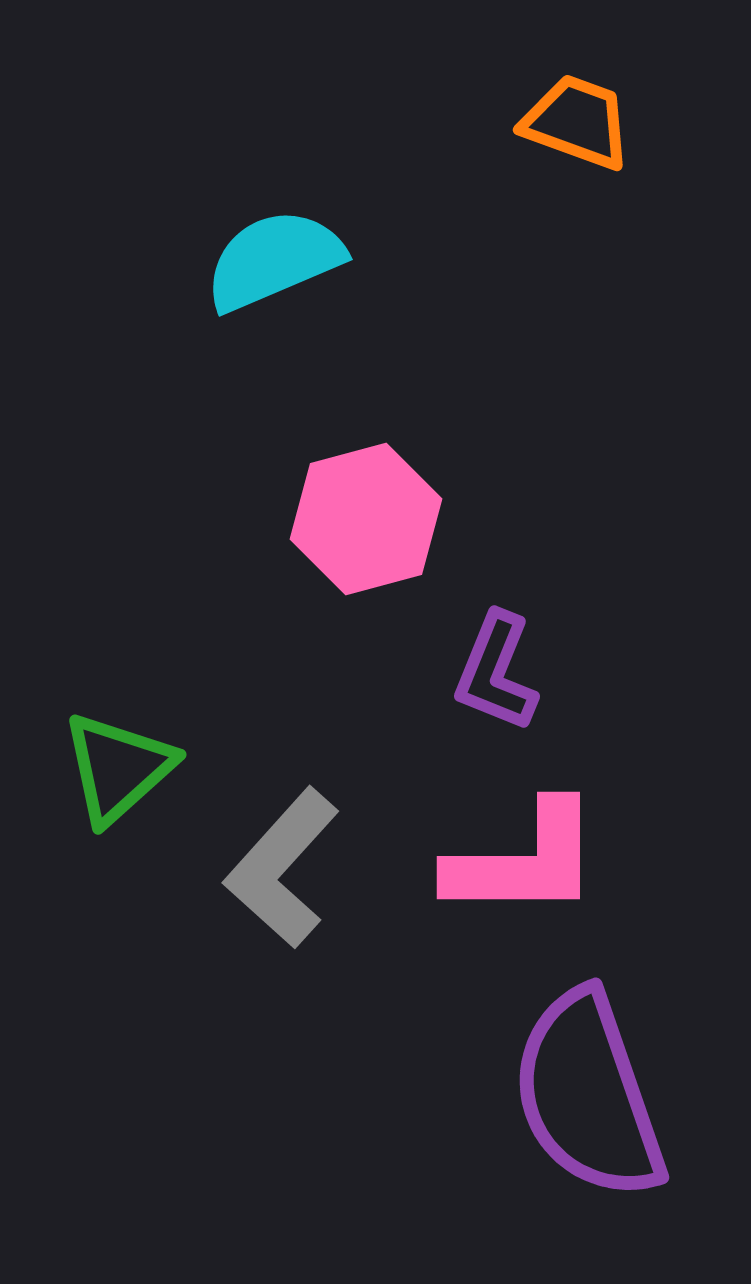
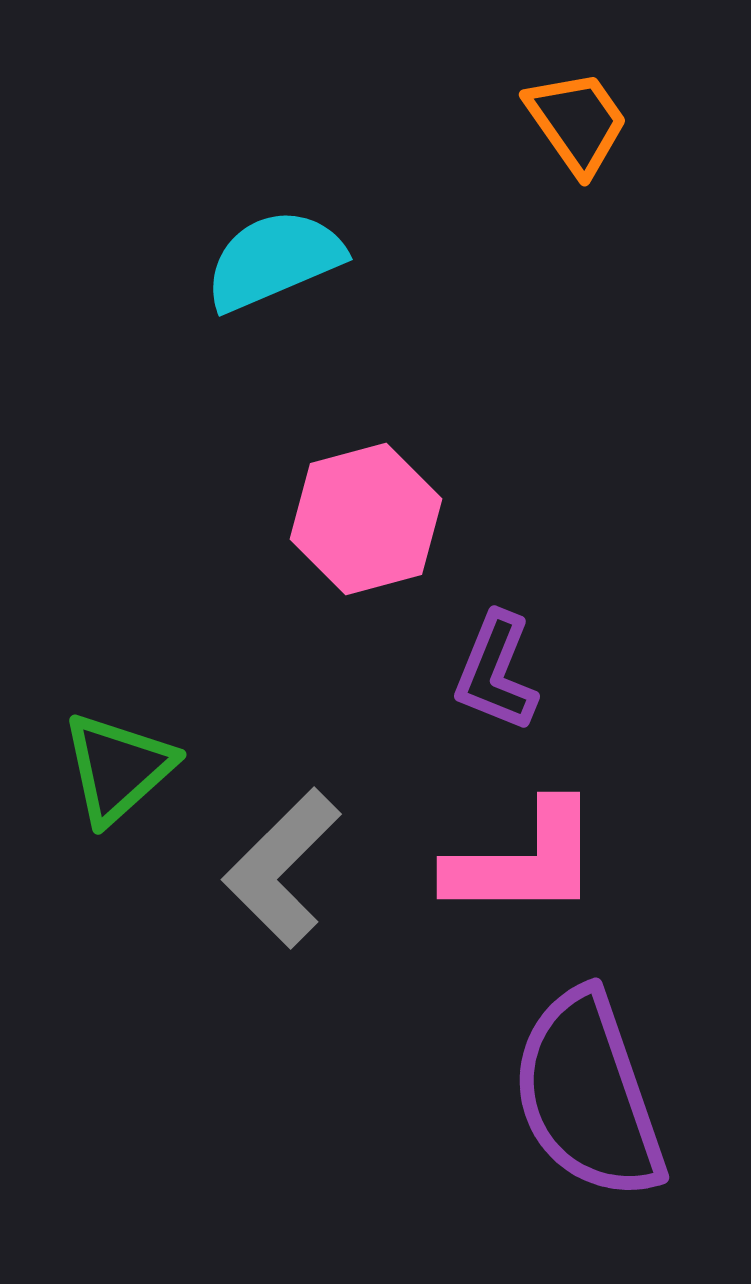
orange trapezoid: rotated 35 degrees clockwise
gray L-shape: rotated 3 degrees clockwise
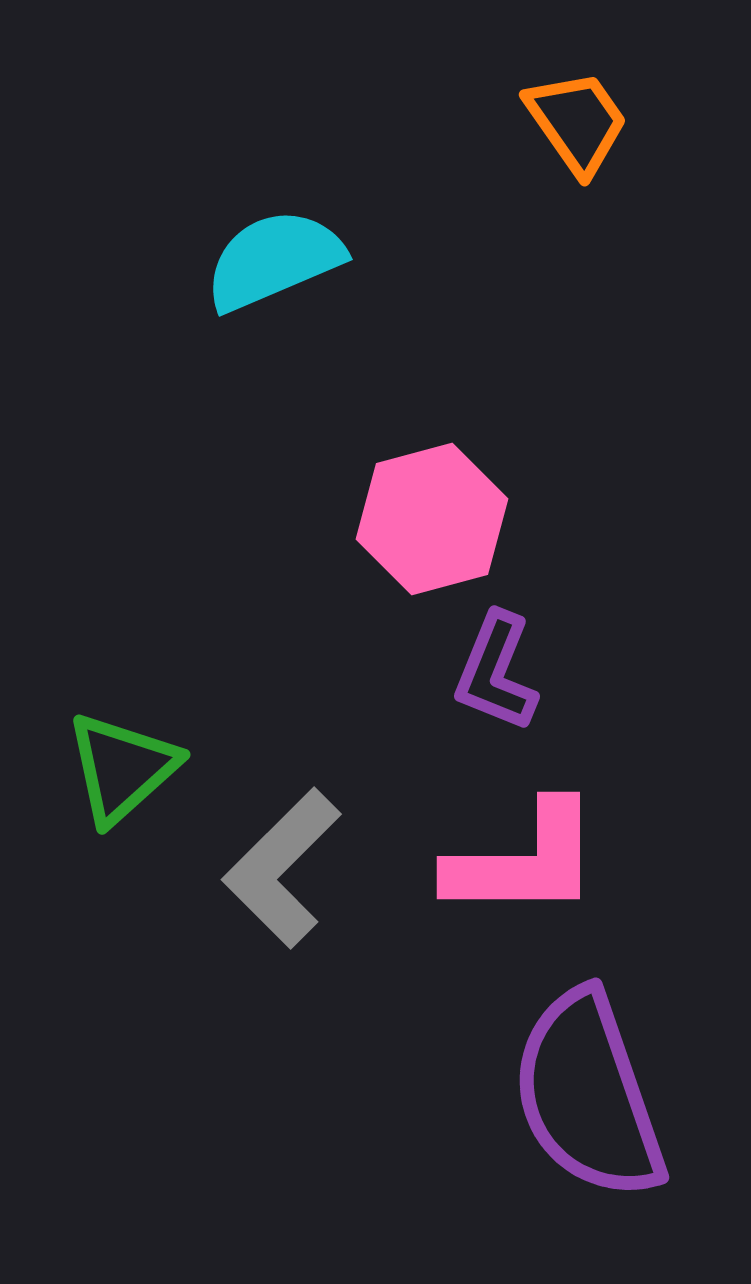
pink hexagon: moved 66 px right
green triangle: moved 4 px right
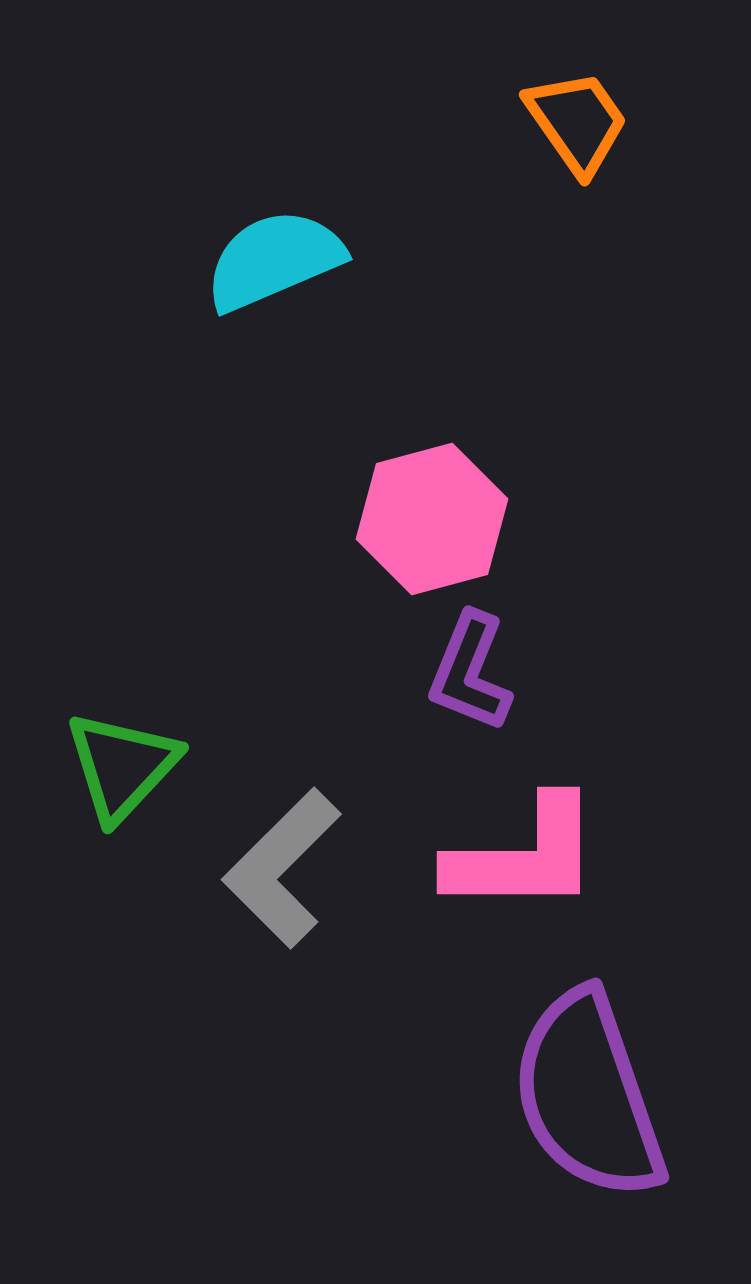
purple L-shape: moved 26 px left
green triangle: moved 2 px up; rotated 5 degrees counterclockwise
pink L-shape: moved 5 px up
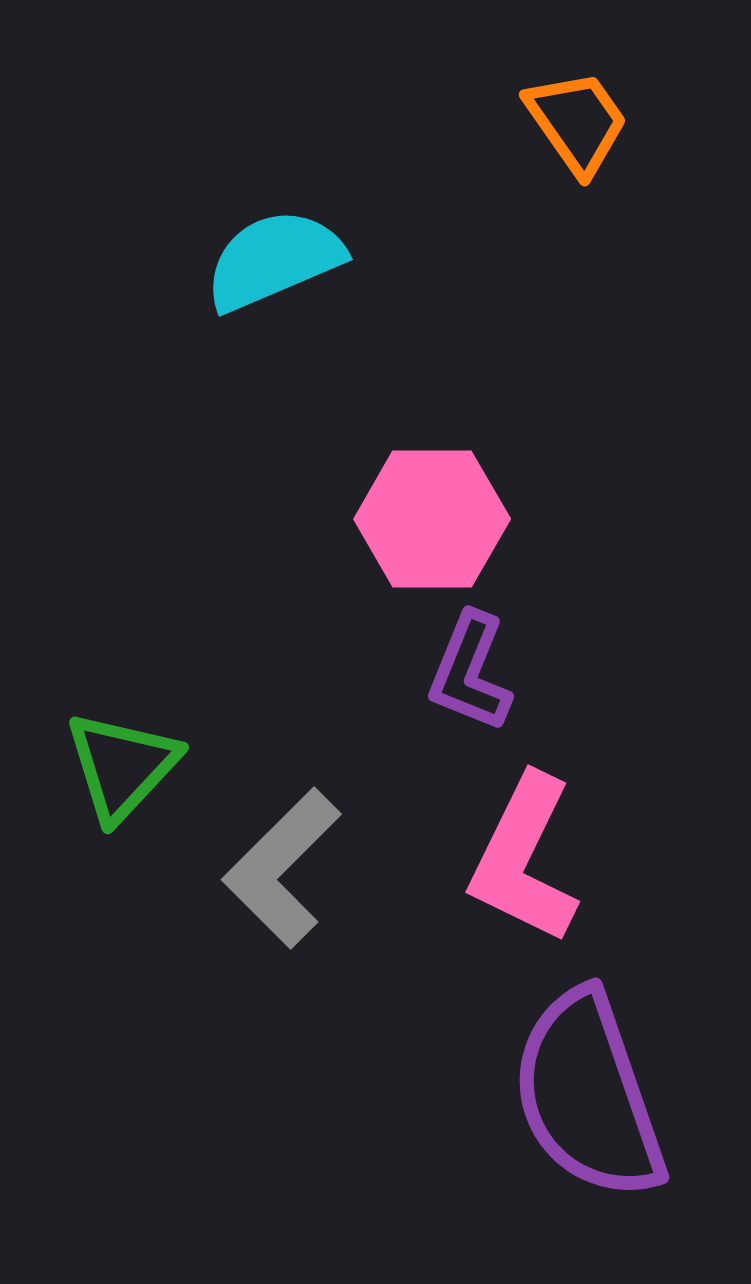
pink hexagon: rotated 15 degrees clockwise
pink L-shape: moved 3 px down; rotated 116 degrees clockwise
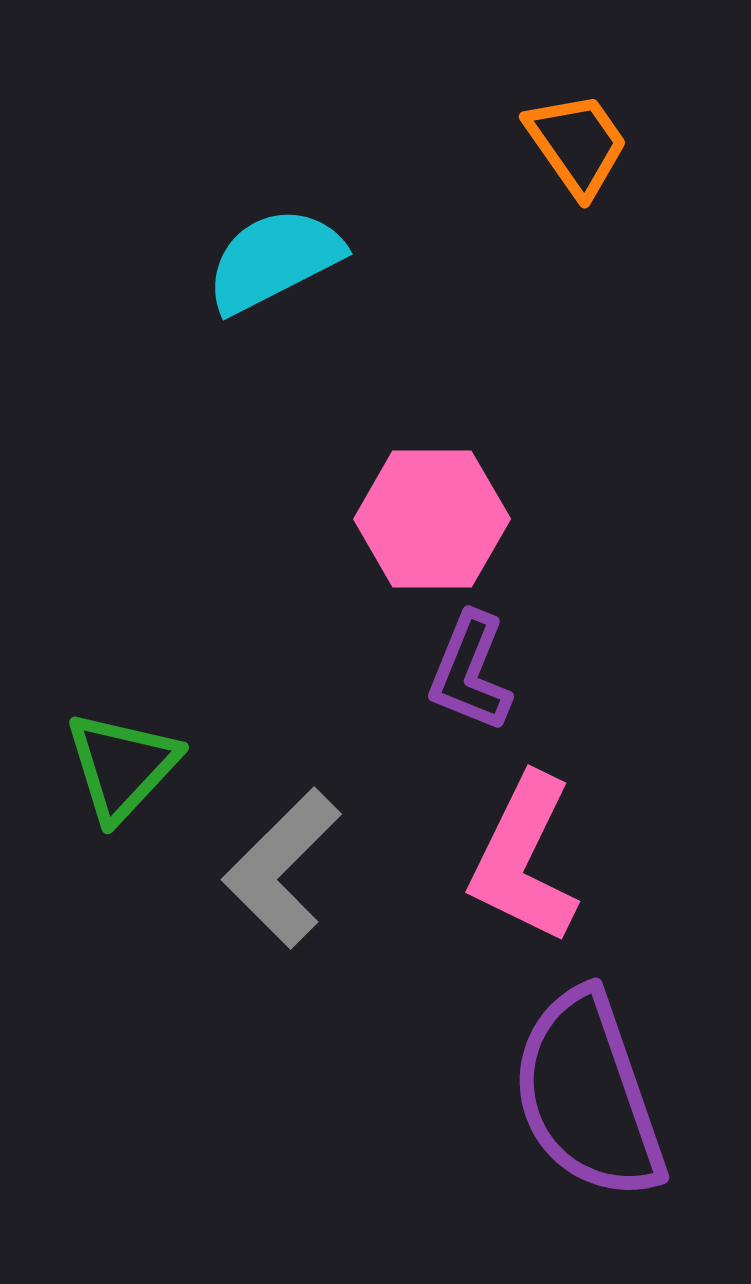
orange trapezoid: moved 22 px down
cyan semicircle: rotated 4 degrees counterclockwise
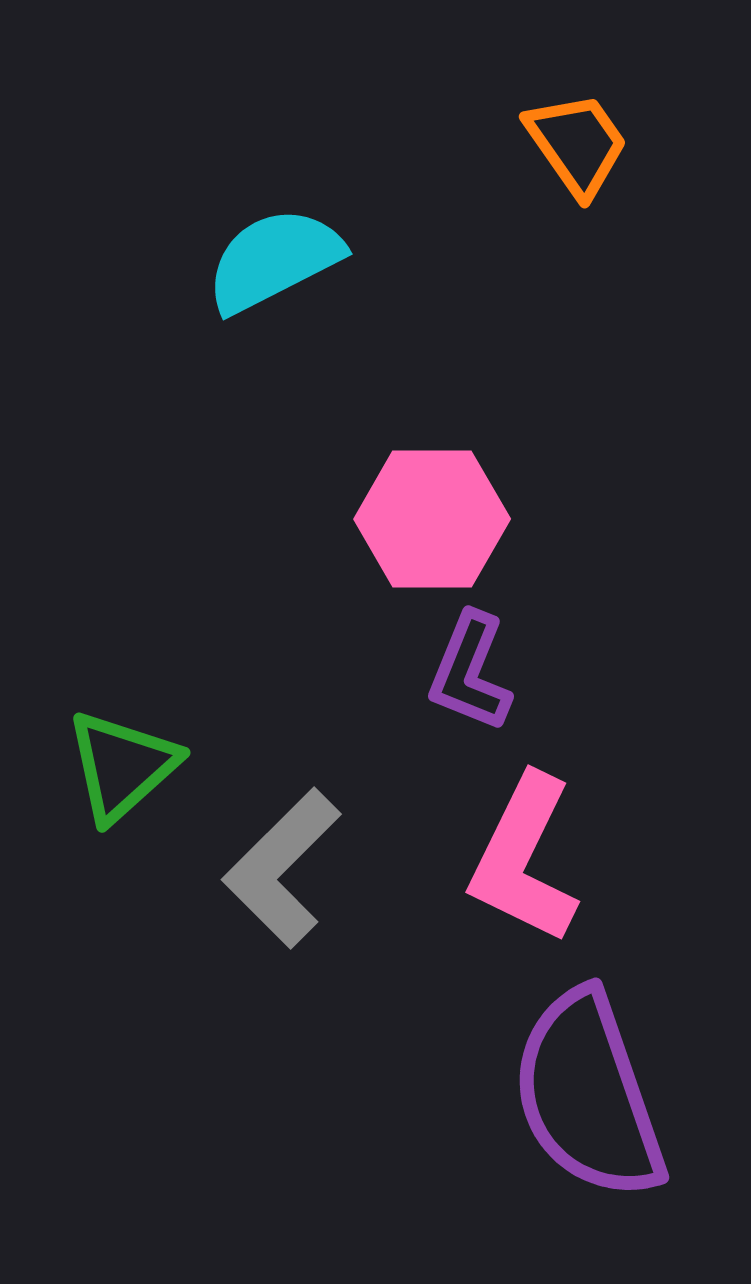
green triangle: rotated 5 degrees clockwise
